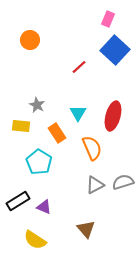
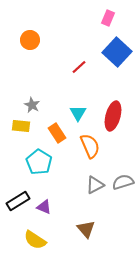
pink rectangle: moved 1 px up
blue square: moved 2 px right, 2 px down
gray star: moved 5 px left
orange semicircle: moved 2 px left, 2 px up
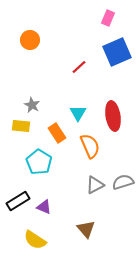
blue square: rotated 24 degrees clockwise
red ellipse: rotated 24 degrees counterclockwise
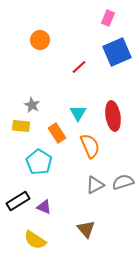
orange circle: moved 10 px right
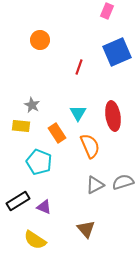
pink rectangle: moved 1 px left, 7 px up
red line: rotated 28 degrees counterclockwise
cyan pentagon: rotated 10 degrees counterclockwise
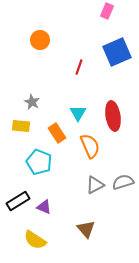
gray star: moved 3 px up
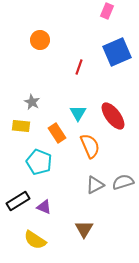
red ellipse: rotated 28 degrees counterclockwise
brown triangle: moved 2 px left; rotated 12 degrees clockwise
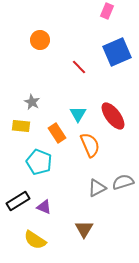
red line: rotated 63 degrees counterclockwise
cyan triangle: moved 1 px down
orange semicircle: moved 1 px up
gray triangle: moved 2 px right, 3 px down
